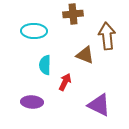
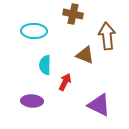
brown cross: rotated 18 degrees clockwise
purple ellipse: moved 1 px up
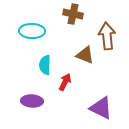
cyan ellipse: moved 2 px left
purple triangle: moved 2 px right, 3 px down
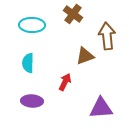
brown cross: rotated 24 degrees clockwise
cyan ellipse: moved 6 px up
brown triangle: moved 1 px down; rotated 42 degrees counterclockwise
cyan semicircle: moved 17 px left, 2 px up
purple triangle: rotated 30 degrees counterclockwise
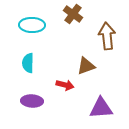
brown triangle: moved 1 px right, 10 px down
red arrow: moved 3 px down; rotated 78 degrees clockwise
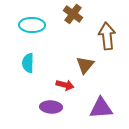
brown triangle: moved 1 px left, 1 px up; rotated 30 degrees counterclockwise
purple ellipse: moved 19 px right, 6 px down
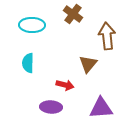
brown triangle: moved 3 px right, 1 px up
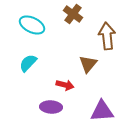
cyan ellipse: rotated 25 degrees clockwise
cyan semicircle: rotated 42 degrees clockwise
purple triangle: moved 1 px right, 3 px down
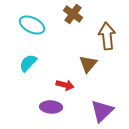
purple triangle: rotated 40 degrees counterclockwise
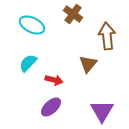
red arrow: moved 11 px left, 5 px up
purple ellipse: rotated 45 degrees counterclockwise
purple triangle: rotated 15 degrees counterclockwise
